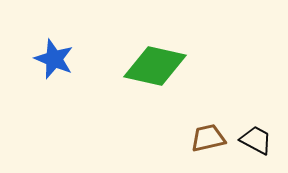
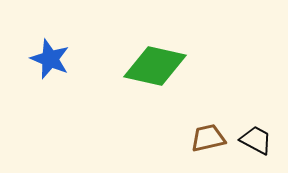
blue star: moved 4 px left
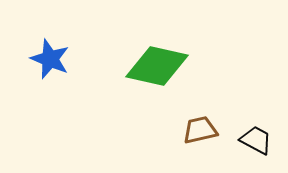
green diamond: moved 2 px right
brown trapezoid: moved 8 px left, 8 px up
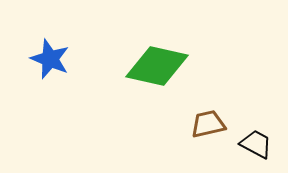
brown trapezoid: moved 8 px right, 6 px up
black trapezoid: moved 4 px down
